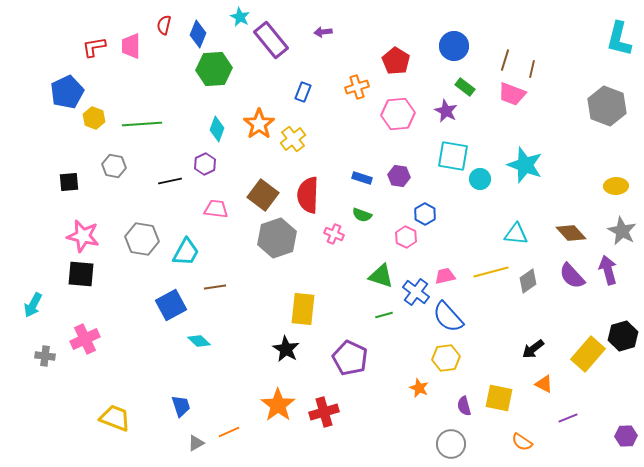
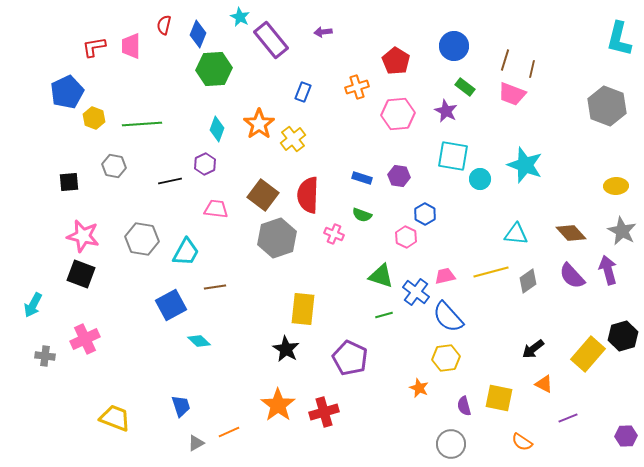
black square at (81, 274): rotated 16 degrees clockwise
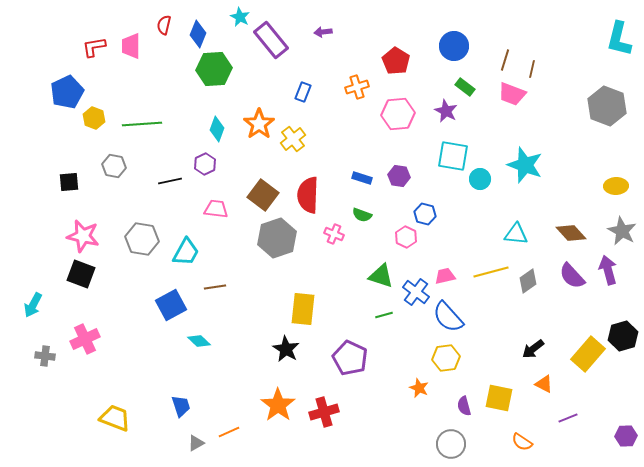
blue hexagon at (425, 214): rotated 15 degrees counterclockwise
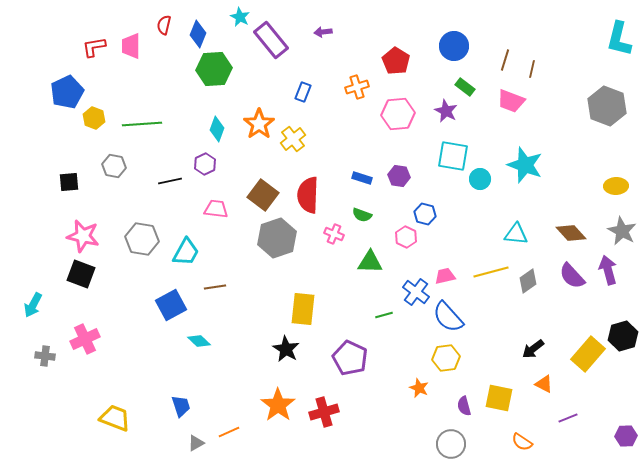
pink trapezoid at (512, 94): moved 1 px left, 7 px down
green triangle at (381, 276): moved 11 px left, 14 px up; rotated 16 degrees counterclockwise
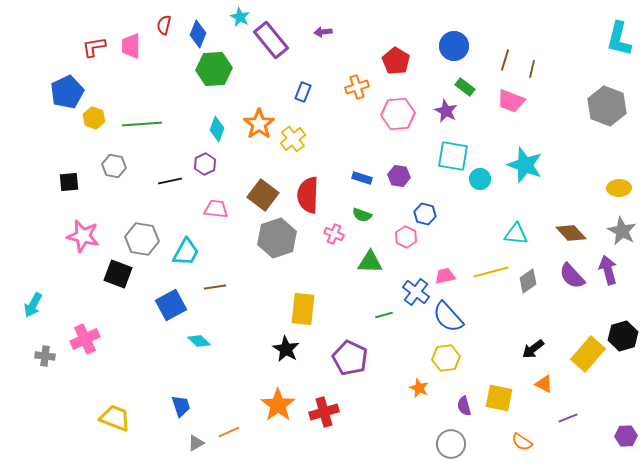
yellow ellipse at (616, 186): moved 3 px right, 2 px down
black square at (81, 274): moved 37 px right
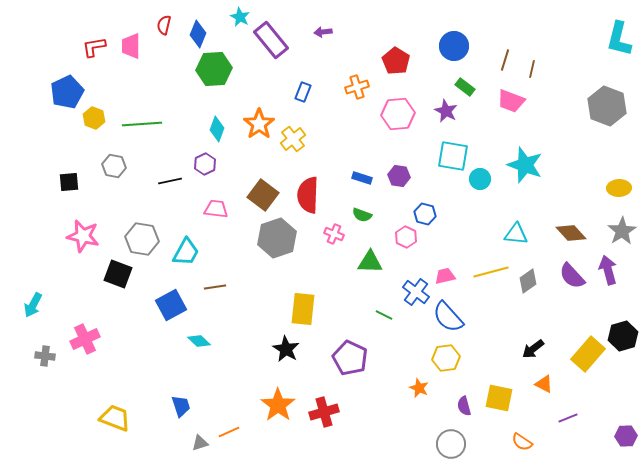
gray star at (622, 231): rotated 12 degrees clockwise
green line at (384, 315): rotated 42 degrees clockwise
gray triangle at (196, 443): moved 4 px right; rotated 12 degrees clockwise
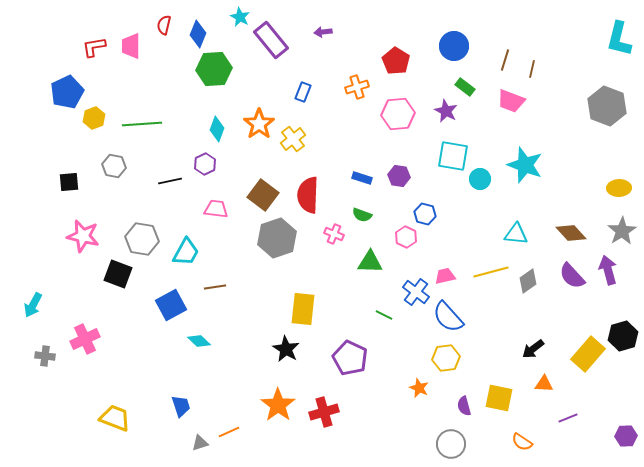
yellow hexagon at (94, 118): rotated 20 degrees clockwise
orange triangle at (544, 384): rotated 24 degrees counterclockwise
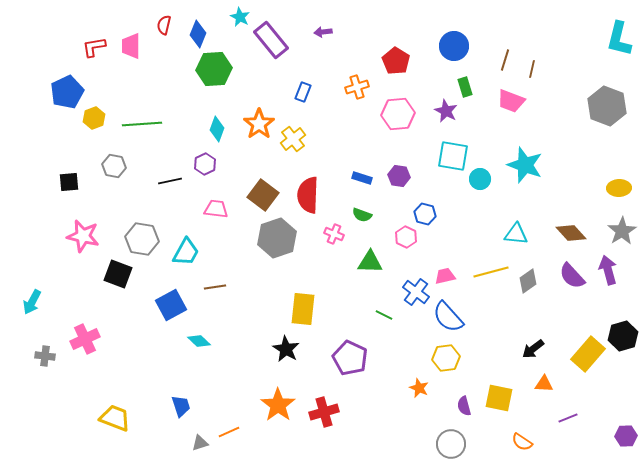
green rectangle at (465, 87): rotated 36 degrees clockwise
cyan arrow at (33, 305): moved 1 px left, 3 px up
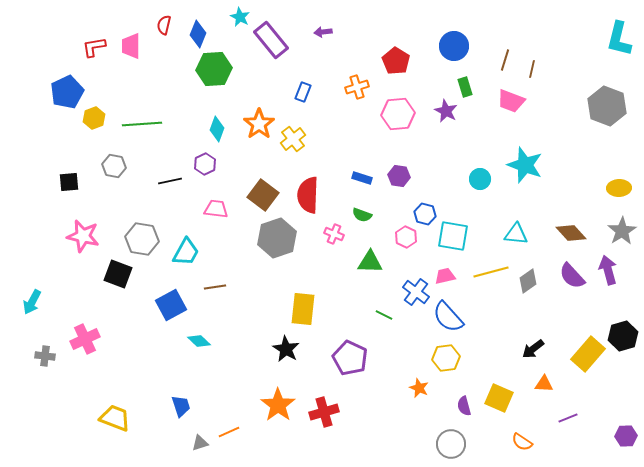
cyan square at (453, 156): moved 80 px down
yellow square at (499, 398): rotated 12 degrees clockwise
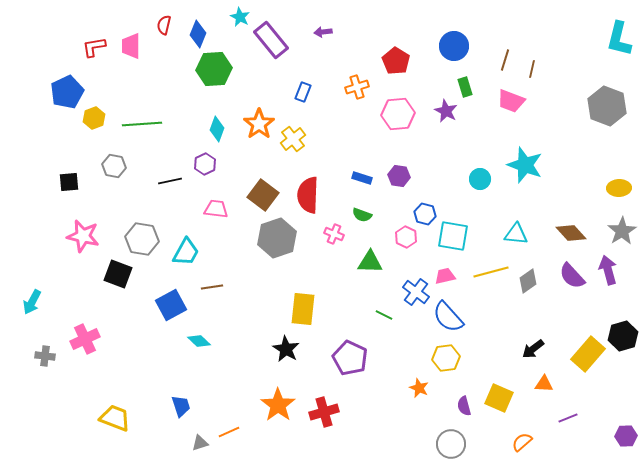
brown line at (215, 287): moved 3 px left
orange semicircle at (522, 442): rotated 105 degrees clockwise
